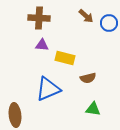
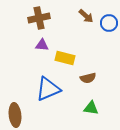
brown cross: rotated 15 degrees counterclockwise
green triangle: moved 2 px left, 1 px up
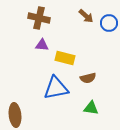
brown cross: rotated 25 degrees clockwise
blue triangle: moved 8 px right, 1 px up; rotated 12 degrees clockwise
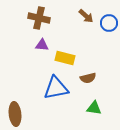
green triangle: moved 3 px right
brown ellipse: moved 1 px up
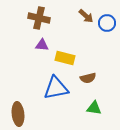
blue circle: moved 2 px left
brown ellipse: moved 3 px right
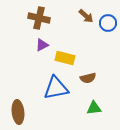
blue circle: moved 1 px right
purple triangle: rotated 32 degrees counterclockwise
green triangle: rotated 14 degrees counterclockwise
brown ellipse: moved 2 px up
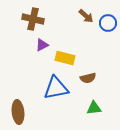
brown cross: moved 6 px left, 1 px down
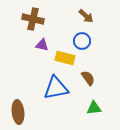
blue circle: moved 26 px left, 18 px down
purple triangle: rotated 40 degrees clockwise
brown semicircle: rotated 112 degrees counterclockwise
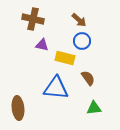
brown arrow: moved 7 px left, 4 px down
blue triangle: rotated 16 degrees clockwise
brown ellipse: moved 4 px up
